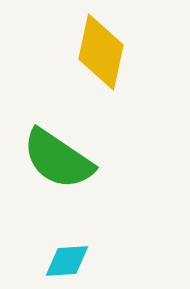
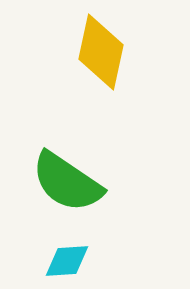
green semicircle: moved 9 px right, 23 px down
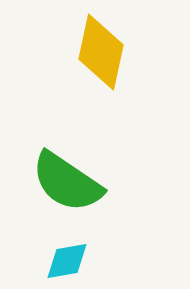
cyan diamond: rotated 6 degrees counterclockwise
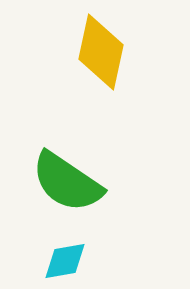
cyan diamond: moved 2 px left
